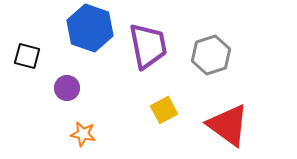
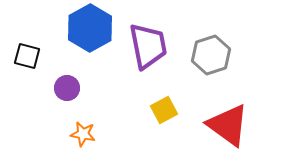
blue hexagon: rotated 12 degrees clockwise
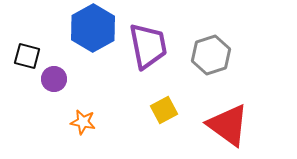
blue hexagon: moved 3 px right
purple circle: moved 13 px left, 9 px up
orange star: moved 12 px up
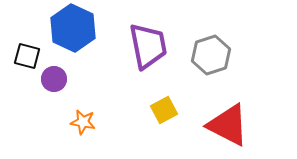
blue hexagon: moved 20 px left; rotated 6 degrees counterclockwise
red triangle: rotated 9 degrees counterclockwise
